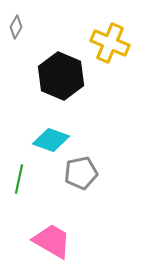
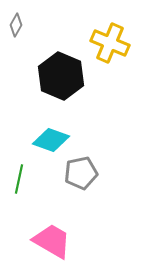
gray diamond: moved 2 px up
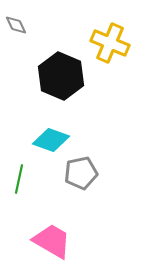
gray diamond: rotated 55 degrees counterclockwise
